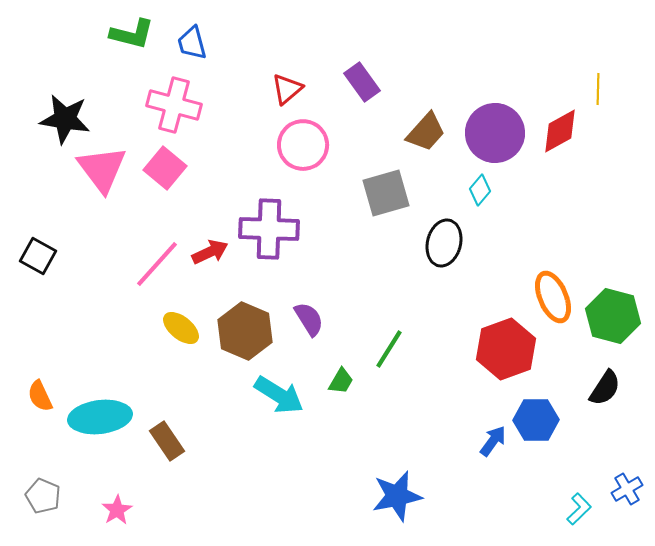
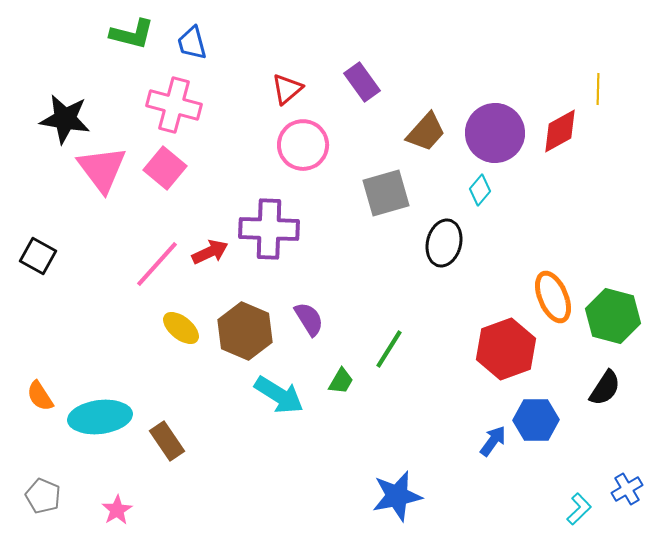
orange semicircle: rotated 8 degrees counterclockwise
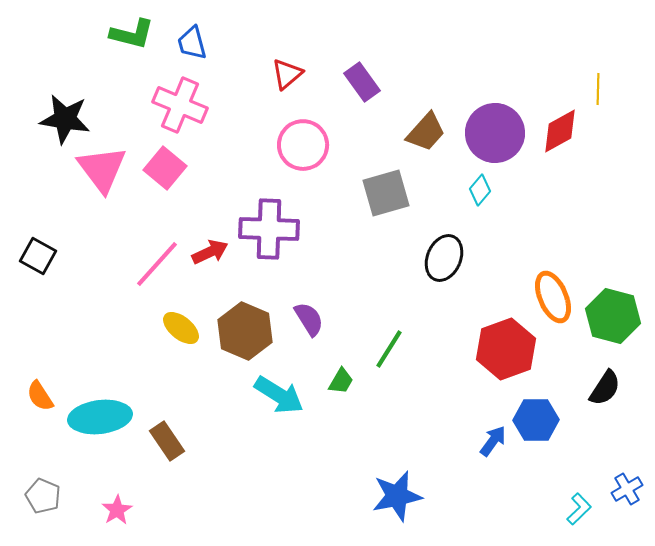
red triangle: moved 15 px up
pink cross: moved 6 px right; rotated 8 degrees clockwise
black ellipse: moved 15 px down; rotated 9 degrees clockwise
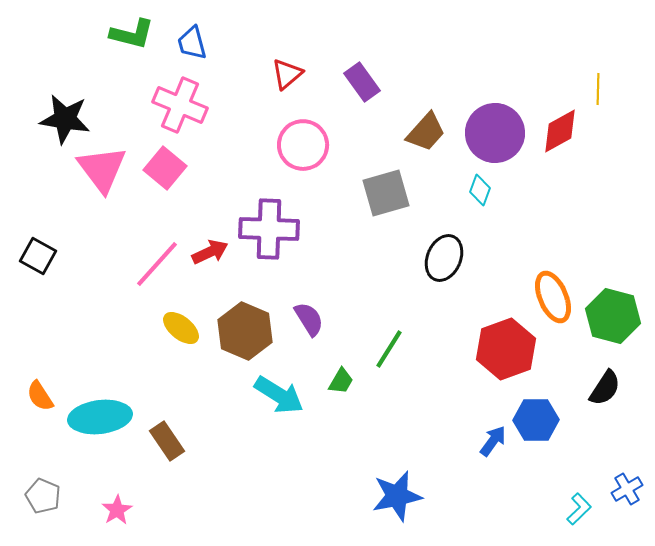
cyan diamond: rotated 20 degrees counterclockwise
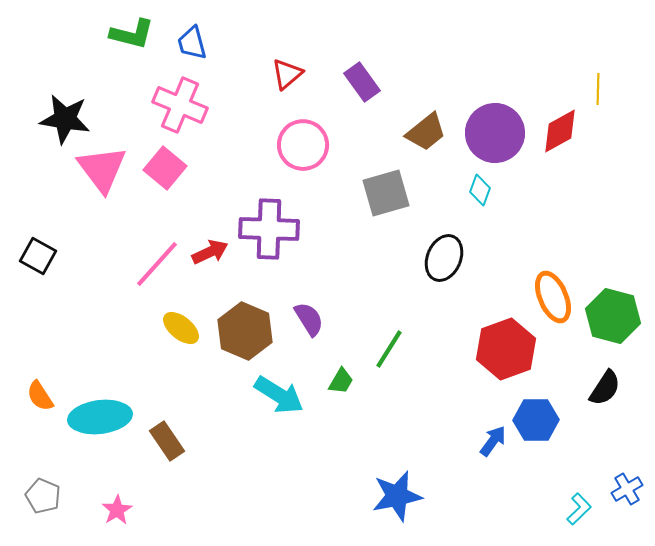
brown trapezoid: rotated 9 degrees clockwise
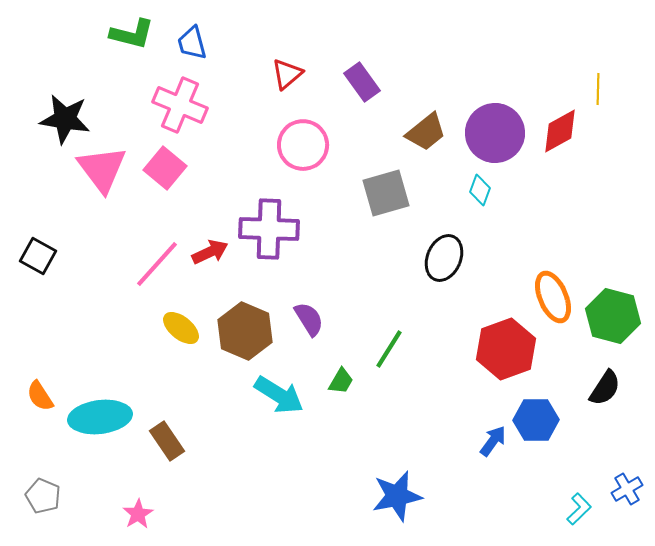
pink star: moved 21 px right, 4 px down
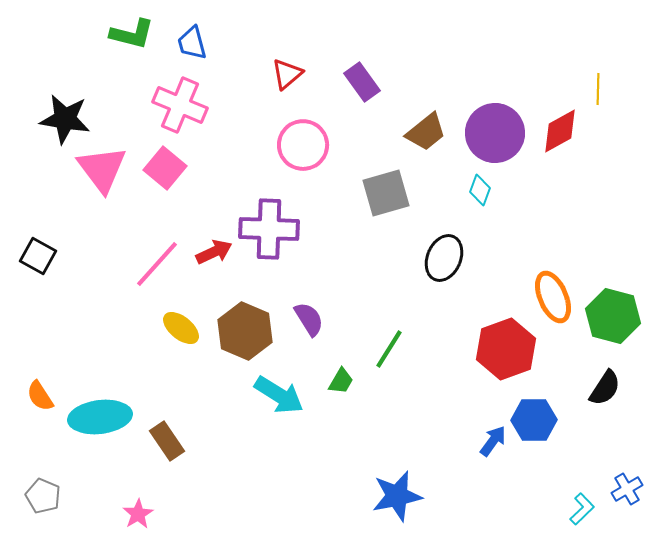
red arrow: moved 4 px right
blue hexagon: moved 2 px left
cyan L-shape: moved 3 px right
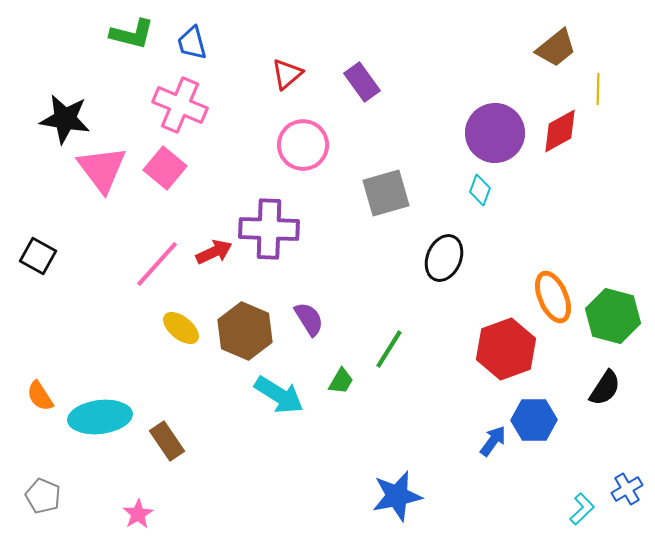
brown trapezoid: moved 130 px right, 84 px up
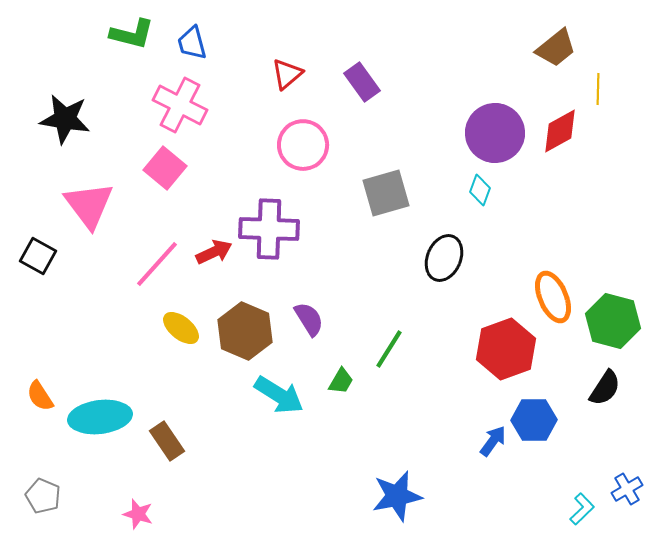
pink cross: rotated 4 degrees clockwise
pink triangle: moved 13 px left, 36 px down
green hexagon: moved 5 px down
pink star: rotated 24 degrees counterclockwise
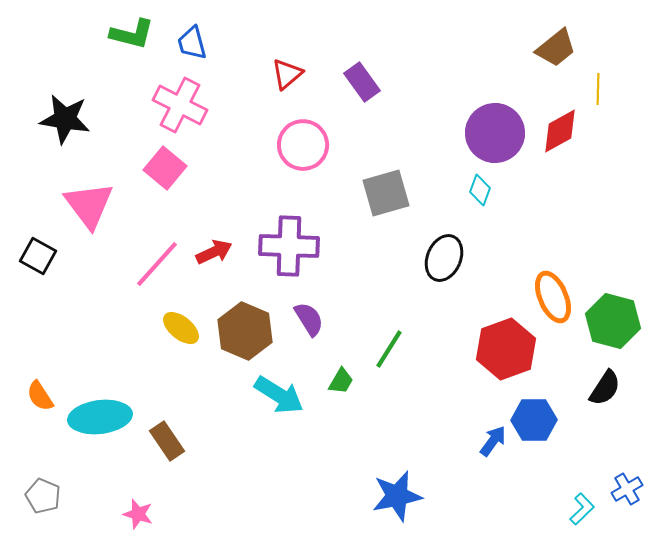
purple cross: moved 20 px right, 17 px down
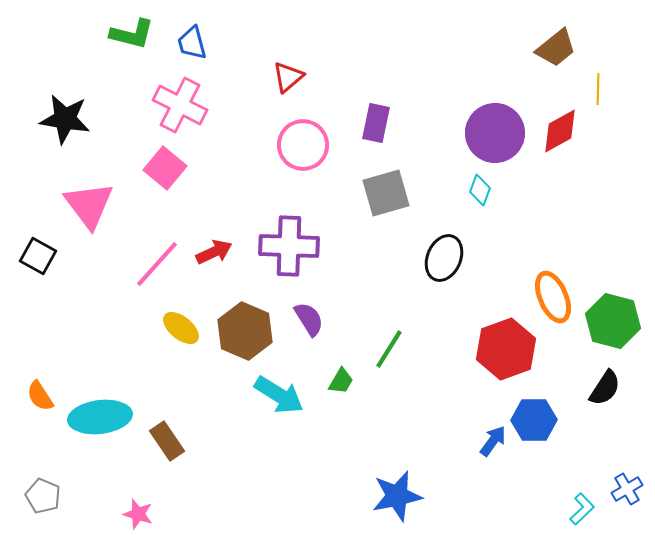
red triangle: moved 1 px right, 3 px down
purple rectangle: moved 14 px right, 41 px down; rotated 48 degrees clockwise
